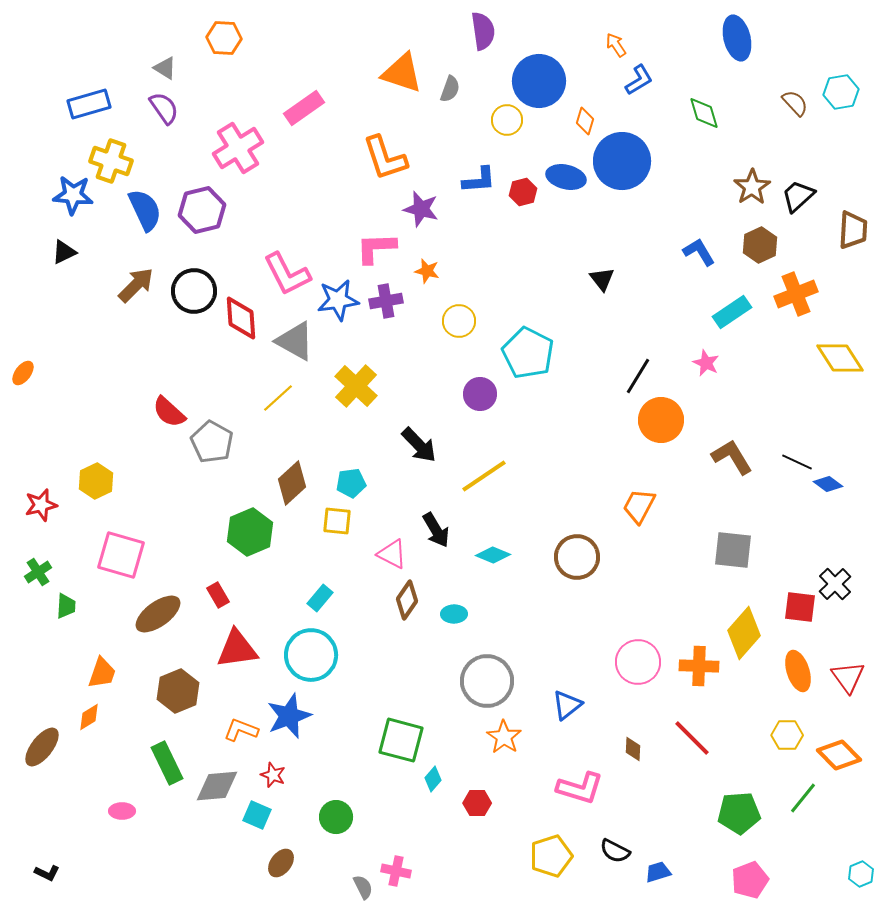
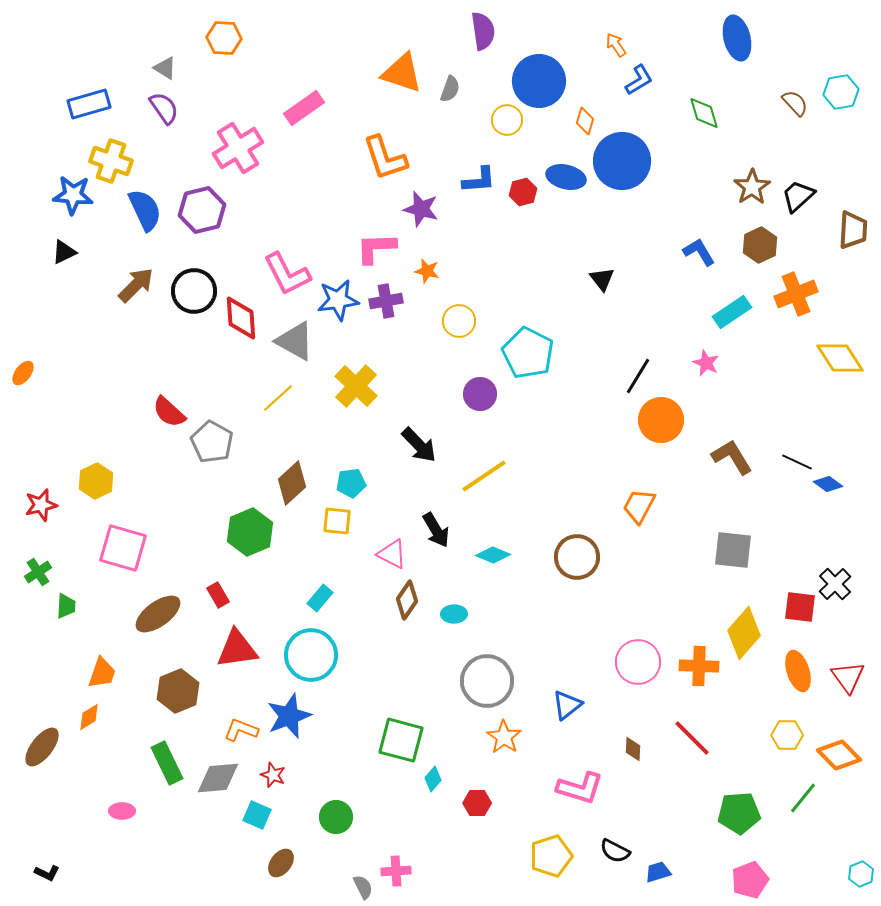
pink square at (121, 555): moved 2 px right, 7 px up
gray diamond at (217, 786): moved 1 px right, 8 px up
pink cross at (396, 871): rotated 16 degrees counterclockwise
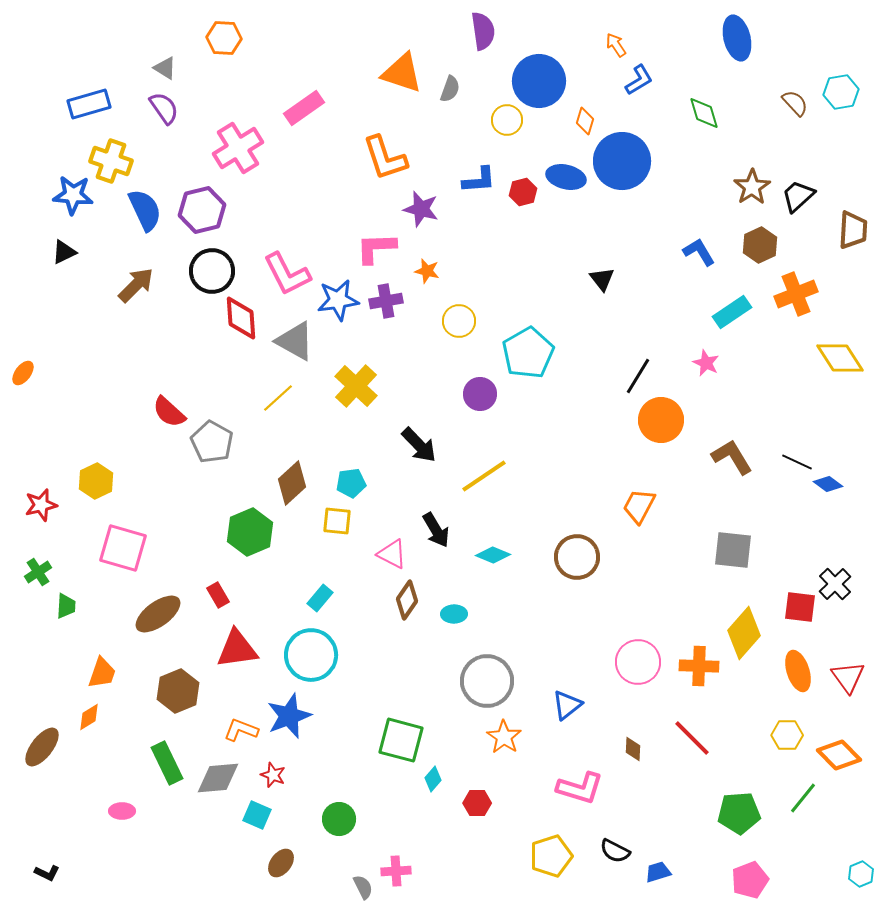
black circle at (194, 291): moved 18 px right, 20 px up
cyan pentagon at (528, 353): rotated 15 degrees clockwise
green circle at (336, 817): moved 3 px right, 2 px down
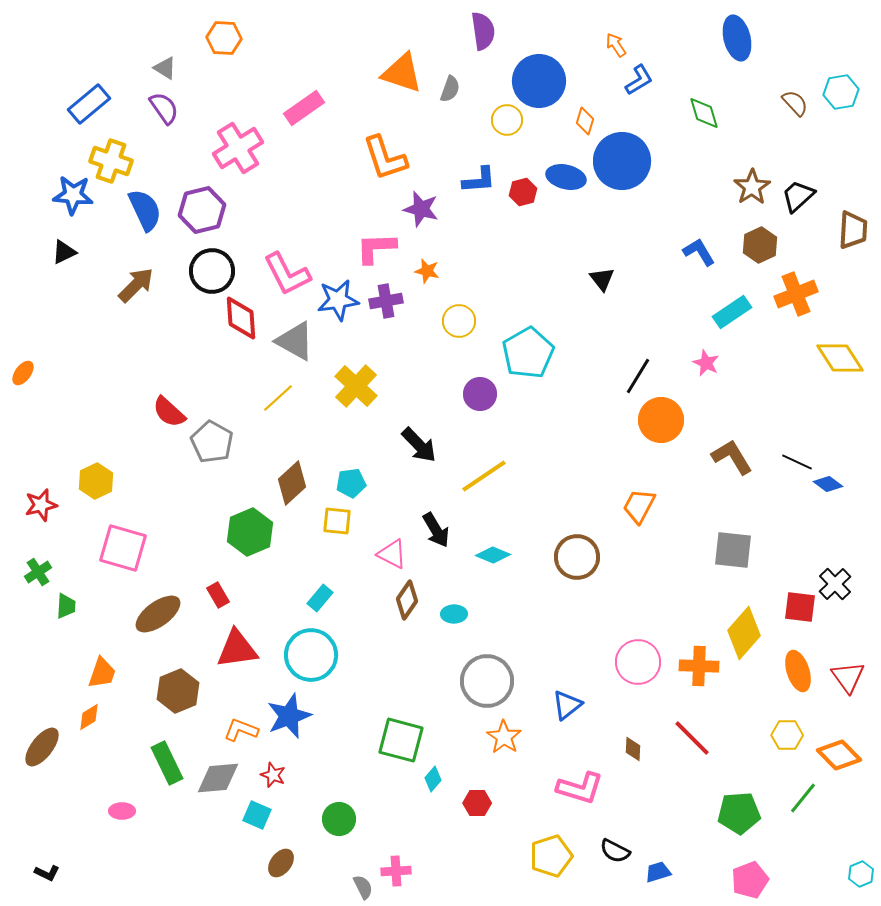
blue rectangle at (89, 104): rotated 24 degrees counterclockwise
